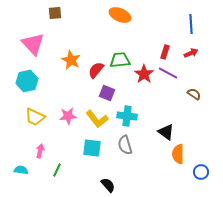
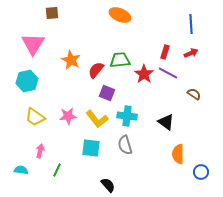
brown square: moved 3 px left
pink triangle: rotated 15 degrees clockwise
yellow trapezoid: rotated 10 degrees clockwise
black triangle: moved 10 px up
cyan square: moved 1 px left
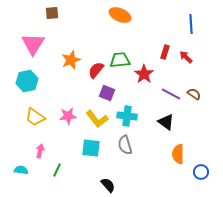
red arrow: moved 5 px left, 4 px down; rotated 112 degrees counterclockwise
orange star: rotated 24 degrees clockwise
purple line: moved 3 px right, 21 px down
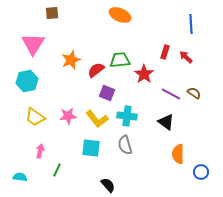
red semicircle: rotated 12 degrees clockwise
brown semicircle: moved 1 px up
cyan semicircle: moved 1 px left, 7 px down
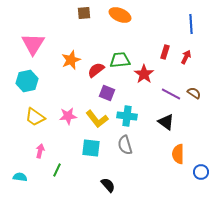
brown square: moved 32 px right
red arrow: rotated 72 degrees clockwise
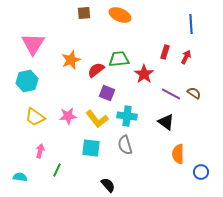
green trapezoid: moved 1 px left, 1 px up
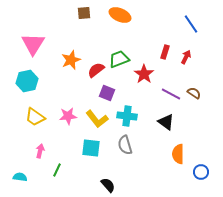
blue line: rotated 30 degrees counterclockwise
green trapezoid: rotated 15 degrees counterclockwise
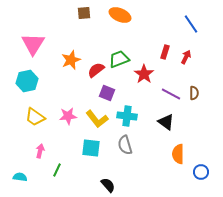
brown semicircle: rotated 56 degrees clockwise
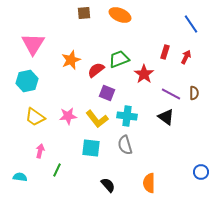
black triangle: moved 5 px up
orange semicircle: moved 29 px left, 29 px down
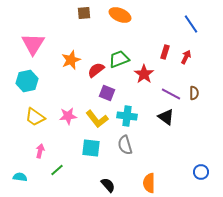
green line: rotated 24 degrees clockwise
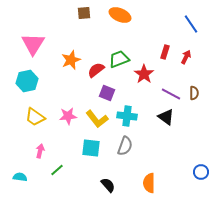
gray semicircle: moved 1 px down; rotated 144 degrees counterclockwise
